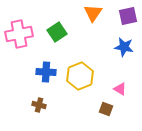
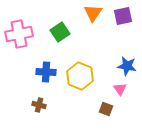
purple square: moved 5 px left
green square: moved 3 px right
blue star: moved 3 px right, 19 px down
yellow hexagon: rotated 16 degrees counterclockwise
pink triangle: rotated 24 degrees clockwise
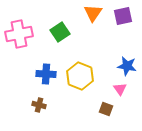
blue cross: moved 2 px down
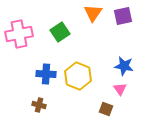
blue star: moved 3 px left
yellow hexagon: moved 2 px left
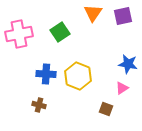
blue star: moved 4 px right, 2 px up
pink triangle: moved 2 px right, 1 px up; rotated 32 degrees clockwise
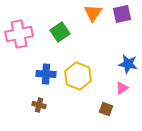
purple square: moved 1 px left, 2 px up
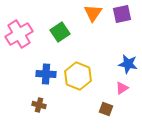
pink cross: rotated 20 degrees counterclockwise
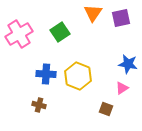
purple square: moved 1 px left, 4 px down
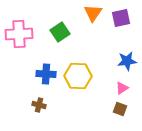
pink cross: rotated 28 degrees clockwise
blue star: moved 1 px left, 3 px up; rotated 18 degrees counterclockwise
yellow hexagon: rotated 20 degrees counterclockwise
brown square: moved 14 px right
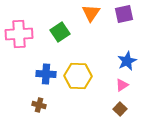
orange triangle: moved 2 px left
purple square: moved 3 px right, 4 px up
blue star: rotated 18 degrees counterclockwise
pink triangle: moved 3 px up
brown square: rotated 24 degrees clockwise
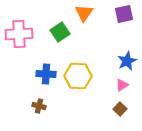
orange triangle: moved 7 px left
brown cross: moved 1 px down
